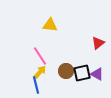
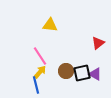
purple triangle: moved 2 px left
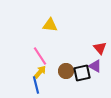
red triangle: moved 2 px right, 5 px down; rotated 32 degrees counterclockwise
purple triangle: moved 8 px up
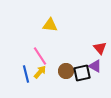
blue line: moved 10 px left, 11 px up
